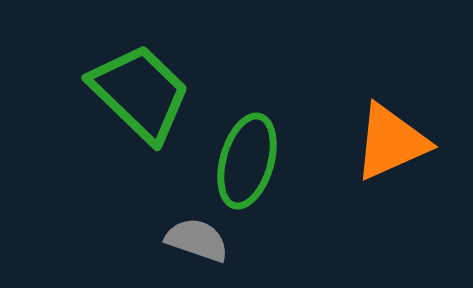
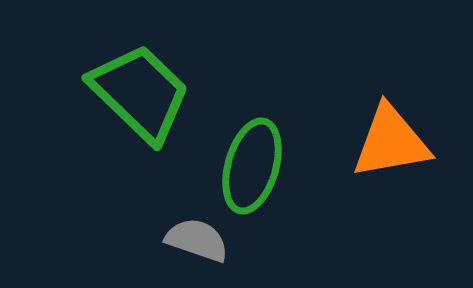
orange triangle: rotated 14 degrees clockwise
green ellipse: moved 5 px right, 5 px down
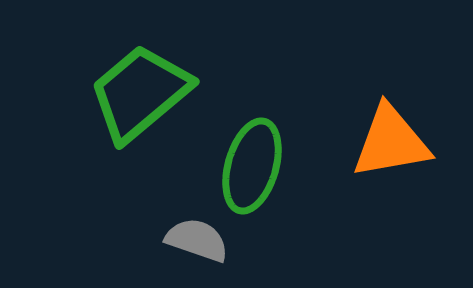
green trapezoid: rotated 84 degrees counterclockwise
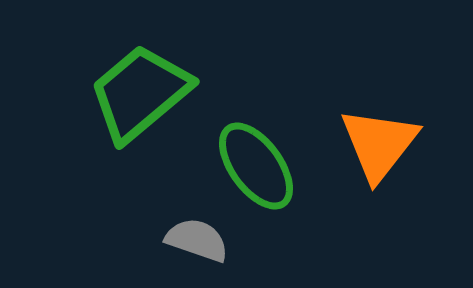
orange triangle: moved 12 px left, 2 px down; rotated 42 degrees counterclockwise
green ellipse: moved 4 px right; rotated 52 degrees counterclockwise
